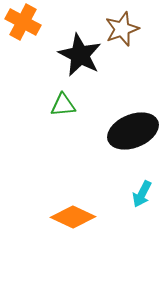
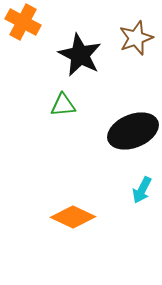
brown star: moved 14 px right, 9 px down
cyan arrow: moved 4 px up
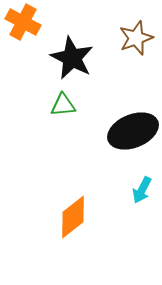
black star: moved 8 px left, 3 px down
orange diamond: rotated 63 degrees counterclockwise
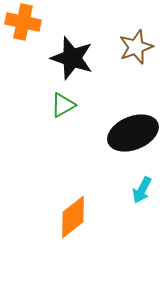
orange cross: rotated 16 degrees counterclockwise
brown star: moved 9 px down
black star: rotated 9 degrees counterclockwise
green triangle: rotated 24 degrees counterclockwise
black ellipse: moved 2 px down
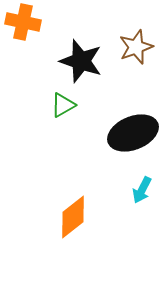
black star: moved 9 px right, 3 px down
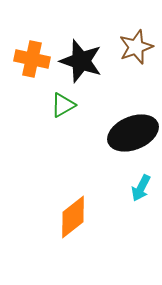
orange cross: moved 9 px right, 37 px down
cyan arrow: moved 1 px left, 2 px up
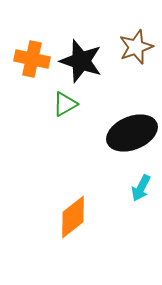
green triangle: moved 2 px right, 1 px up
black ellipse: moved 1 px left
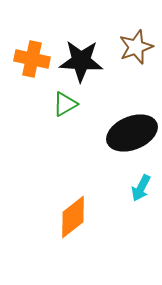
black star: rotated 15 degrees counterclockwise
